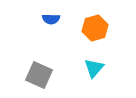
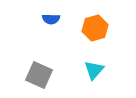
cyan triangle: moved 2 px down
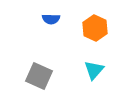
orange hexagon: rotated 20 degrees counterclockwise
gray square: moved 1 px down
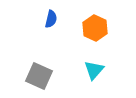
blue semicircle: rotated 78 degrees counterclockwise
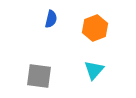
orange hexagon: rotated 15 degrees clockwise
gray square: rotated 16 degrees counterclockwise
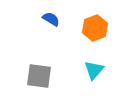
blue semicircle: rotated 72 degrees counterclockwise
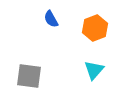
blue semicircle: rotated 150 degrees counterclockwise
gray square: moved 10 px left
